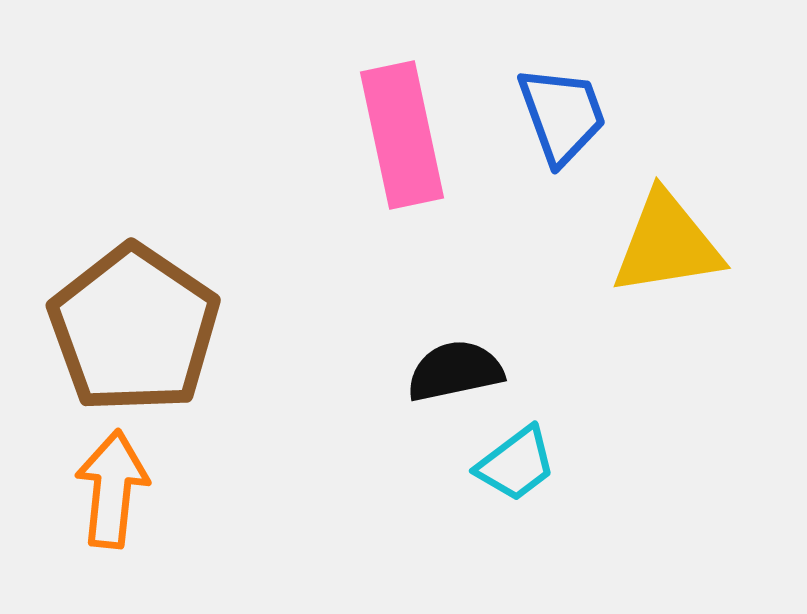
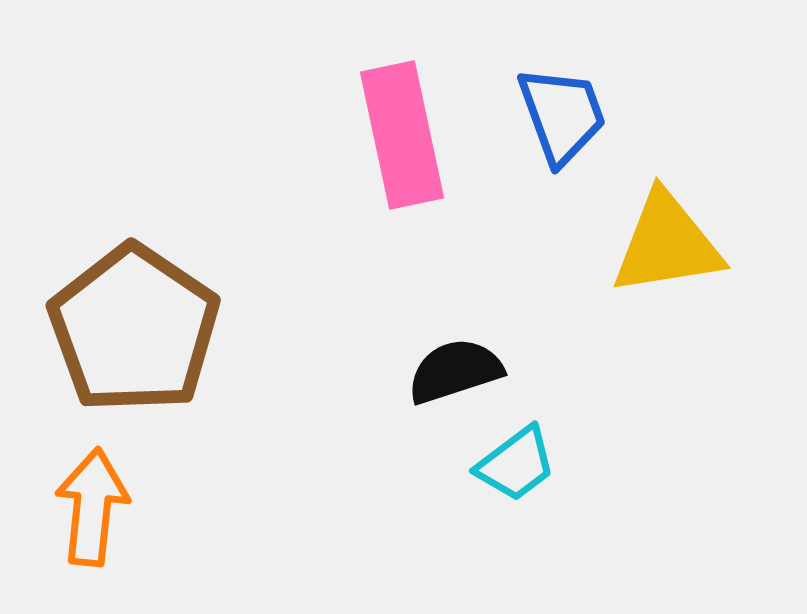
black semicircle: rotated 6 degrees counterclockwise
orange arrow: moved 20 px left, 18 px down
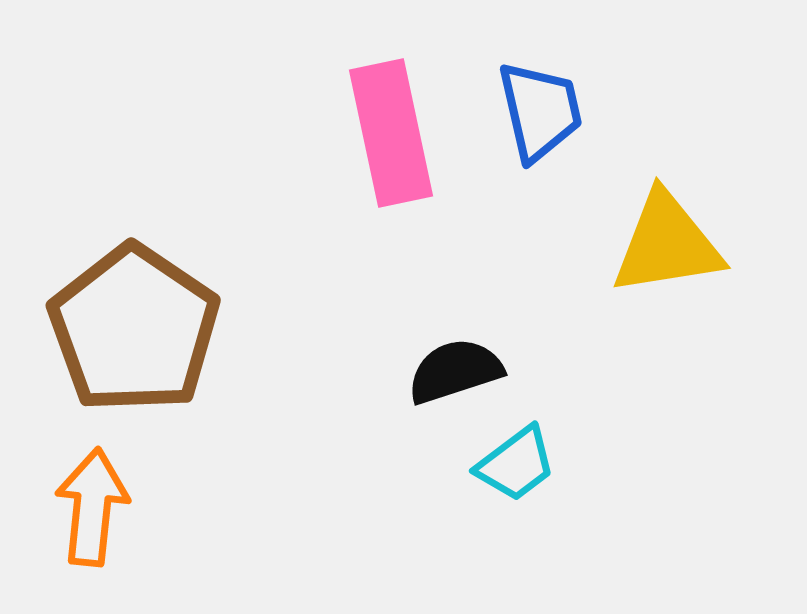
blue trapezoid: moved 22 px left, 4 px up; rotated 7 degrees clockwise
pink rectangle: moved 11 px left, 2 px up
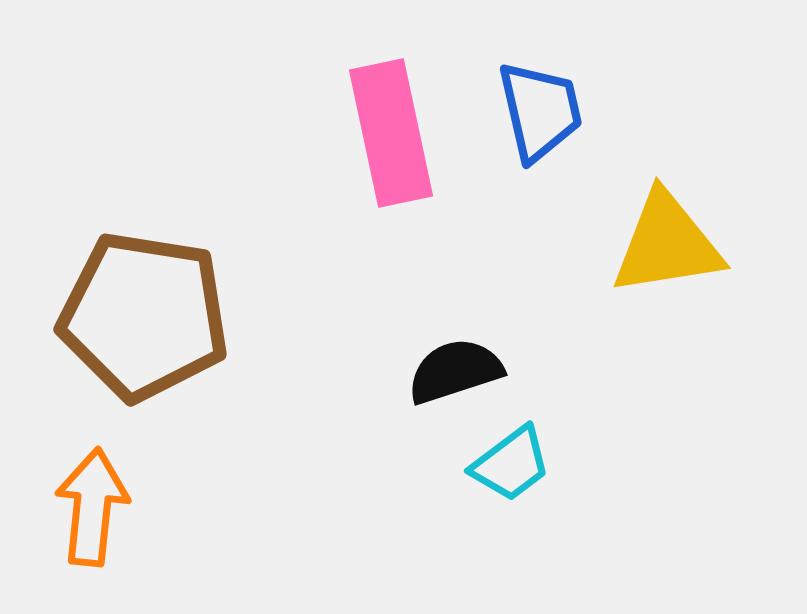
brown pentagon: moved 10 px right, 13 px up; rotated 25 degrees counterclockwise
cyan trapezoid: moved 5 px left
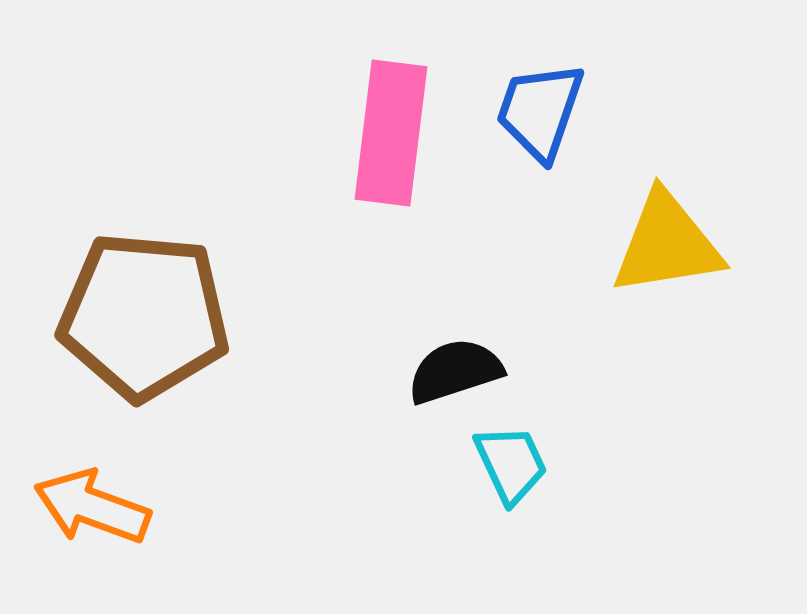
blue trapezoid: rotated 148 degrees counterclockwise
pink rectangle: rotated 19 degrees clockwise
brown pentagon: rotated 4 degrees counterclockwise
cyan trapezoid: rotated 78 degrees counterclockwise
orange arrow: rotated 76 degrees counterclockwise
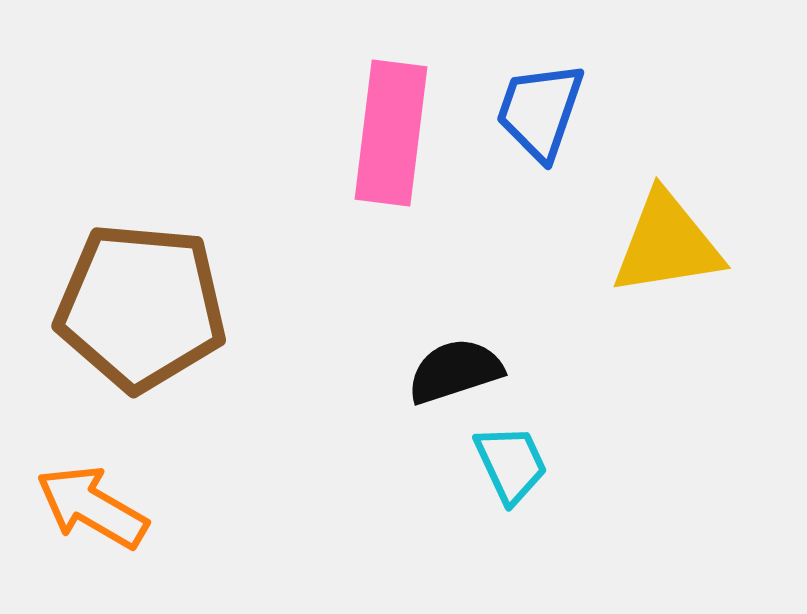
brown pentagon: moved 3 px left, 9 px up
orange arrow: rotated 10 degrees clockwise
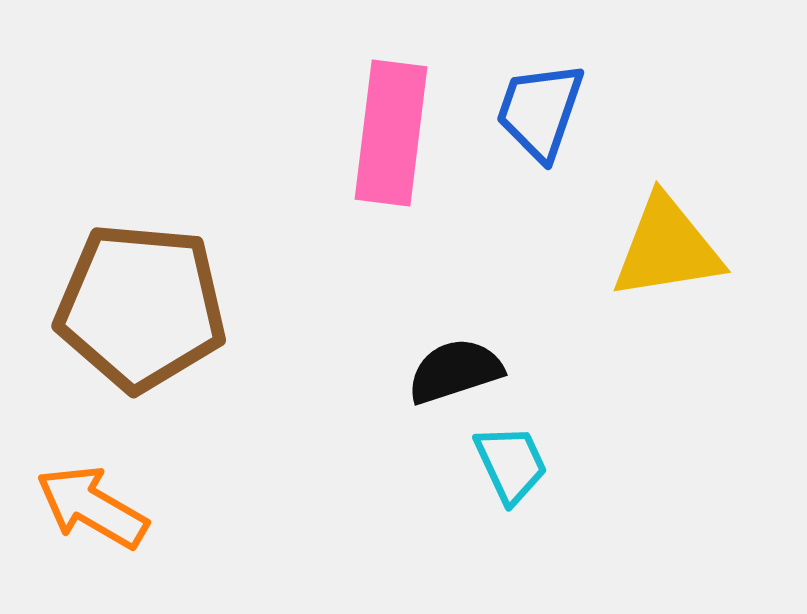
yellow triangle: moved 4 px down
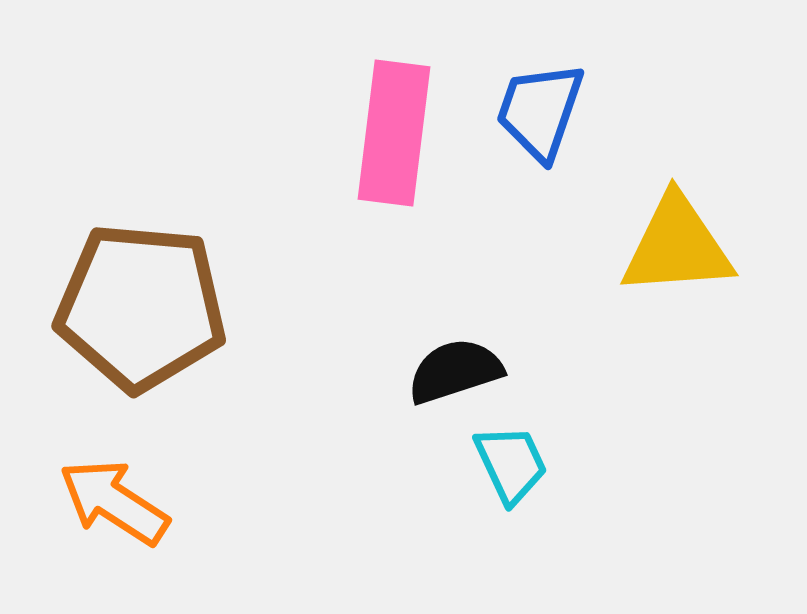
pink rectangle: moved 3 px right
yellow triangle: moved 10 px right, 2 px up; rotated 5 degrees clockwise
orange arrow: moved 22 px right, 5 px up; rotated 3 degrees clockwise
